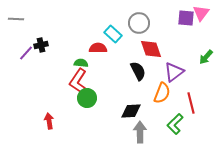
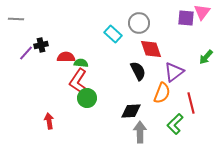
pink triangle: moved 1 px right, 1 px up
red semicircle: moved 32 px left, 9 px down
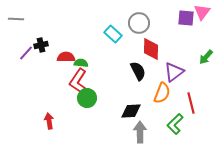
red diamond: rotated 20 degrees clockwise
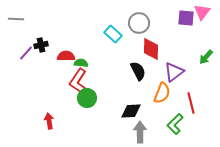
red semicircle: moved 1 px up
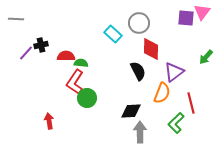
red L-shape: moved 3 px left, 1 px down
green L-shape: moved 1 px right, 1 px up
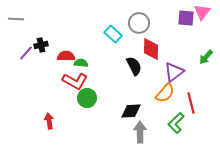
black semicircle: moved 4 px left, 5 px up
red L-shape: moved 1 px up; rotated 95 degrees counterclockwise
orange semicircle: moved 3 px right; rotated 20 degrees clockwise
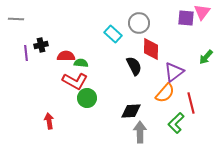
purple line: rotated 49 degrees counterclockwise
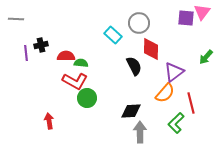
cyan rectangle: moved 1 px down
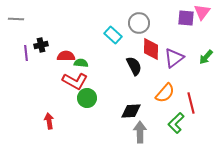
purple triangle: moved 14 px up
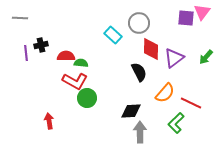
gray line: moved 4 px right, 1 px up
black semicircle: moved 5 px right, 6 px down
red line: rotated 50 degrees counterclockwise
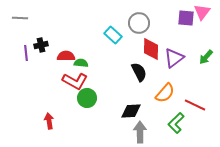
red line: moved 4 px right, 2 px down
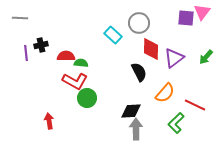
gray arrow: moved 4 px left, 3 px up
